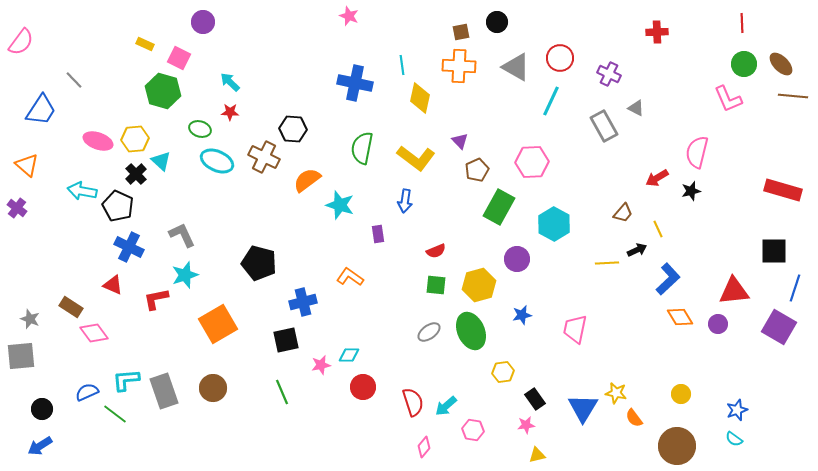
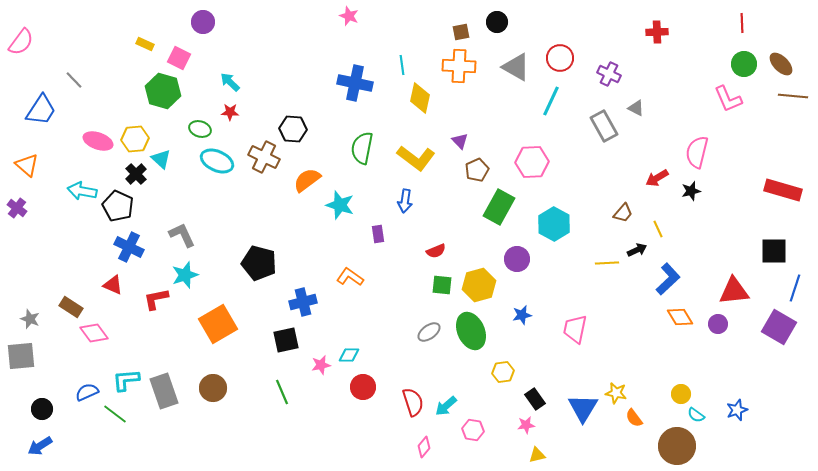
cyan triangle at (161, 161): moved 2 px up
green square at (436, 285): moved 6 px right
cyan semicircle at (734, 439): moved 38 px left, 24 px up
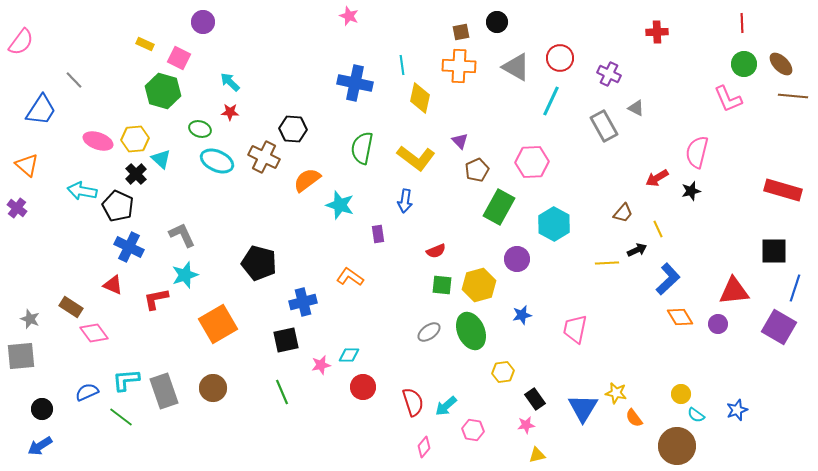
green line at (115, 414): moved 6 px right, 3 px down
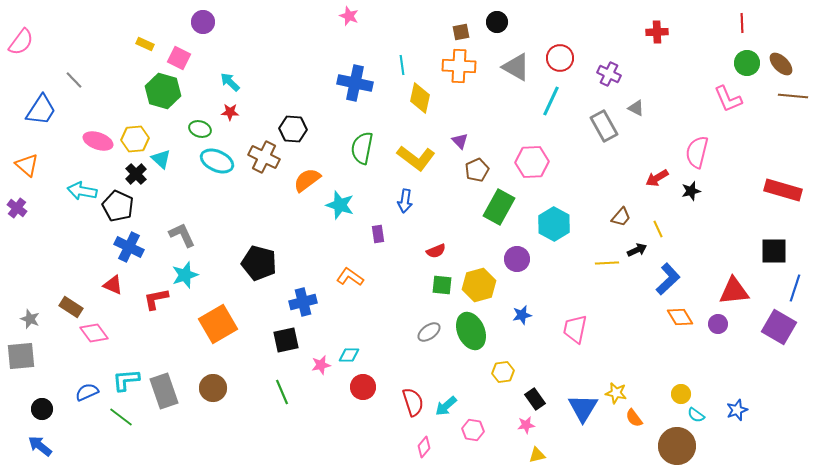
green circle at (744, 64): moved 3 px right, 1 px up
brown trapezoid at (623, 213): moved 2 px left, 4 px down
blue arrow at (40, 446): rotated 70 degrees clockwise
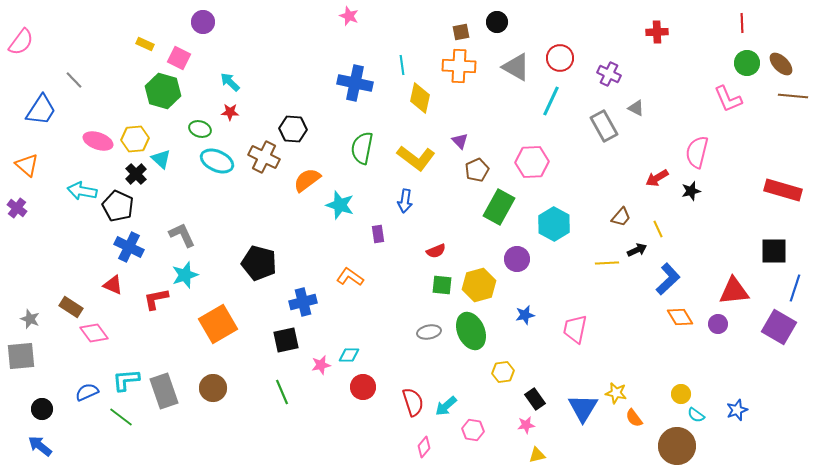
blue star at (522, 315): moved 3 px right
gray ellipse at (429, 332): rotated 25 degrees clockwise
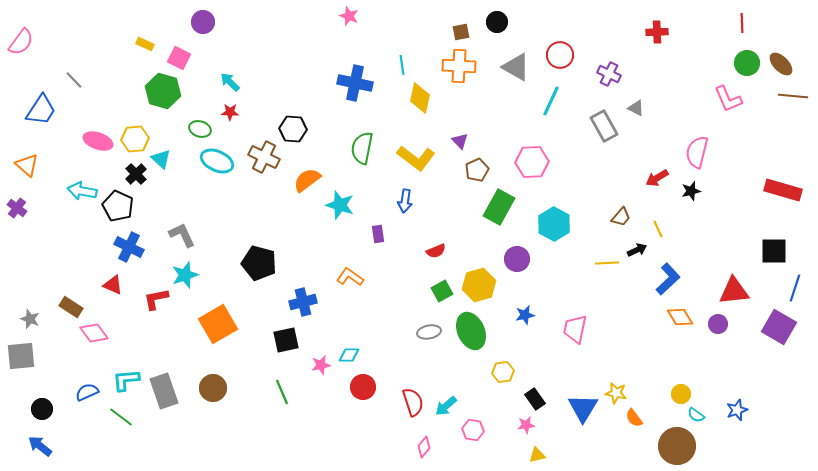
red circle at (560, 58): moved 3 px up
green square at (442, 285): moved 6 px down; rotated 35 degrees counterclockwise
